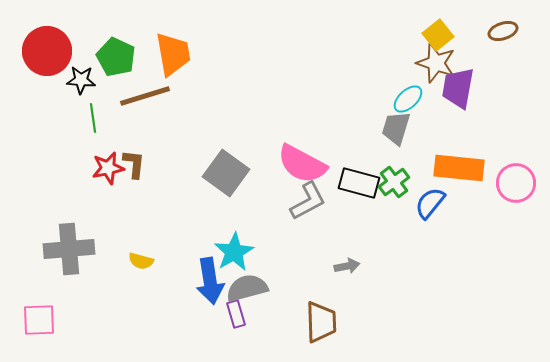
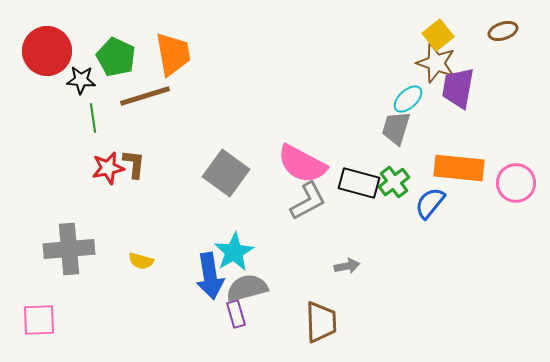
blue arrow: moved 5 px up
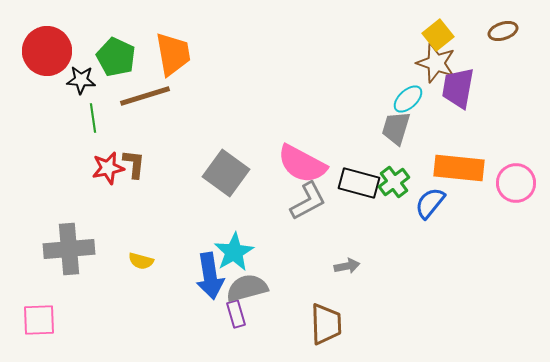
brown trapezoid: moved 5 px right, 2 px down
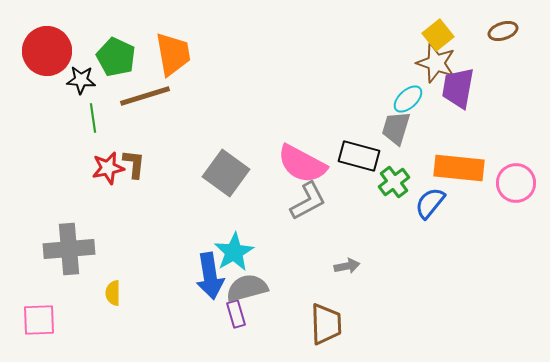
black rectangle: moved 27 px up
yellow semicircle: moved 28 px left, 32 px down; rotated 75 degrees clockwise
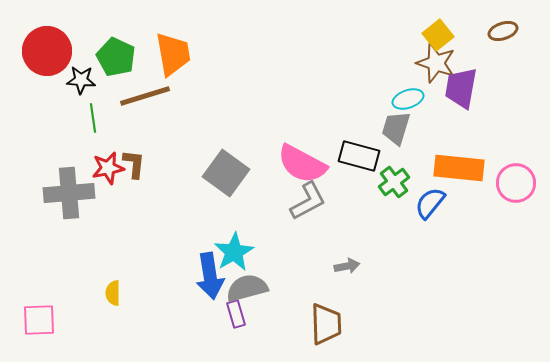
purple trapezoid: moved 3 px right
cyan ellipse: rotated 24 degrees clockwise
gray cross: moved 56 px up
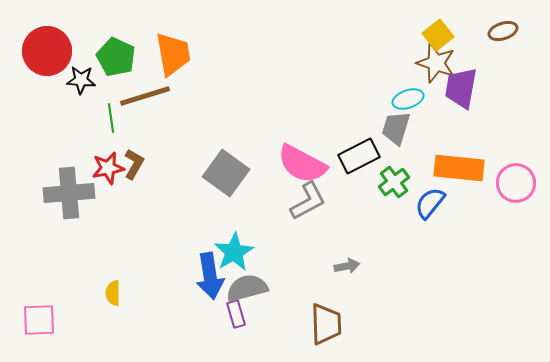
green line: moved 18 px right
black rectangle: rotated 42 degrees counterclockwise
brown L-shape: rotated 24 degrees clockwise
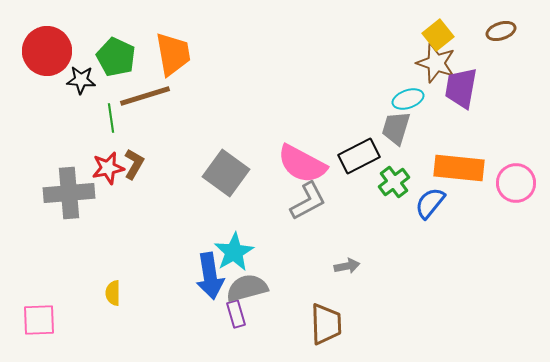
brown ellipse: moved 2 px left
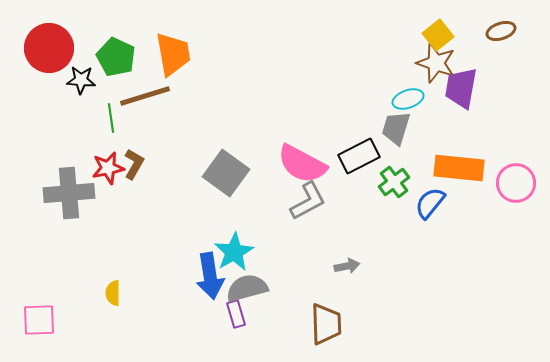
red circle: moved 2 px right, 3 px up
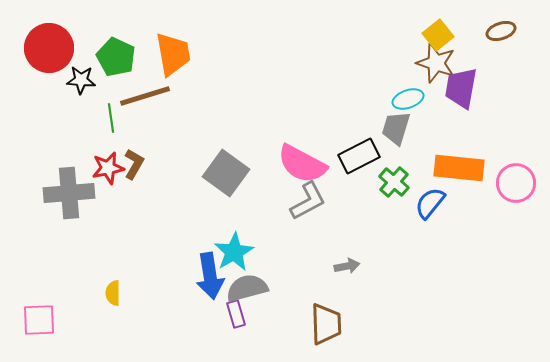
green cross: rotated 12 degrees counterclockwise
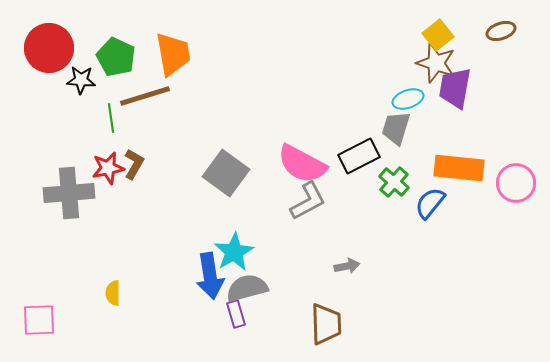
purple trapezoid: moved 6 px left
